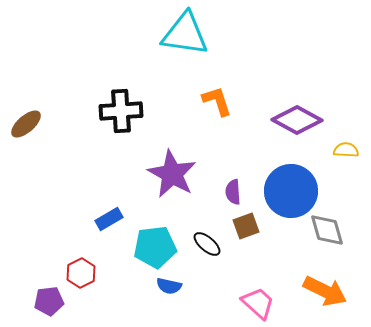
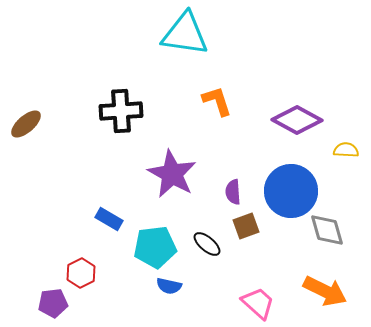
blue rectangle: rotated 60 degrees clockwise
purple pentagon: moved 4 px right, 2 px down
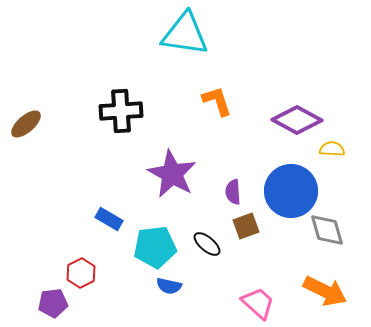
yellow semicircle: moved 14 px left, 1 px up
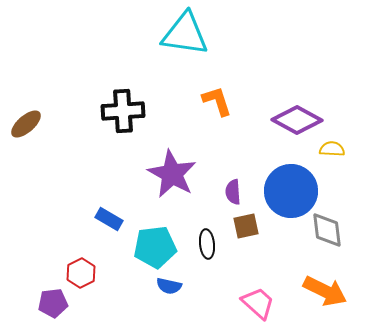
black cross: moved 2 px right
brown square: rotated 8 degrees clockwise
gray diamond: rotated 9 degrees clockwise
black ellipse: rotated 44 degrees clockwise
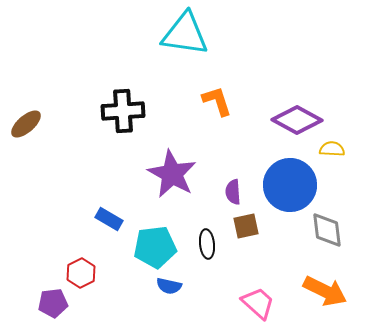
blue circle: moved 1 px left, 6 px up
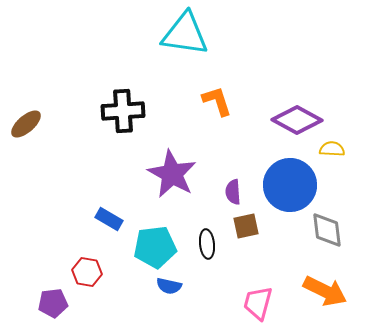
red hexagon: moved 6 px right, 1 px up; rotated 24 degrees counterclockwise
pink trapezoid: rotated 117 degrees counterclockwise
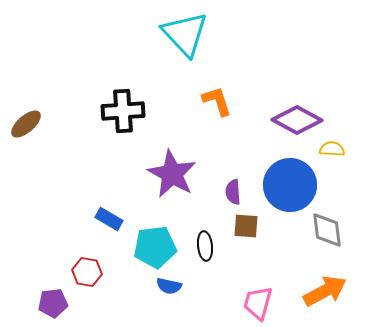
cyan triangle: rotated 39 degrees clockwise
brown square: rotated 16 degrees clockwise
black ellipse: moved 2 px left, 2 px down
orange arrow: rotated 54 degrees counterclockwise
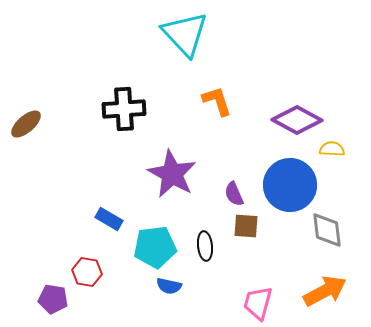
black cross: moved 1 px right, 2 px up
purple semicircle: moved 1 px right, 2 px down; rotated 20 degrees counterclockwise
purple pentagon: moved 4 px up; rotated 16 degrees clockwise
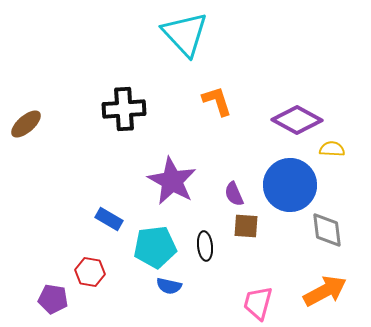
purple star: moved 7 px down
red hexagon: moved 3 px right
